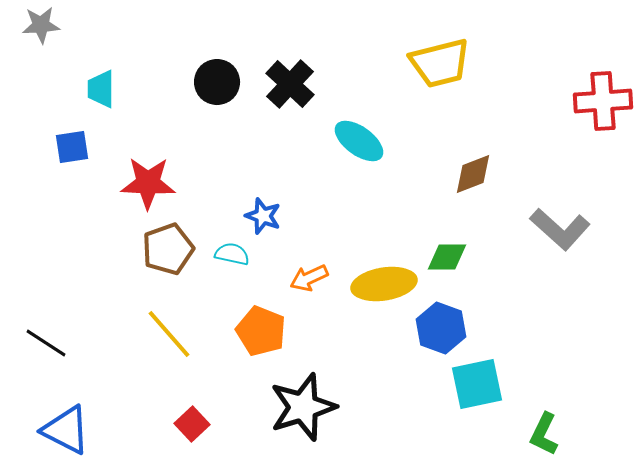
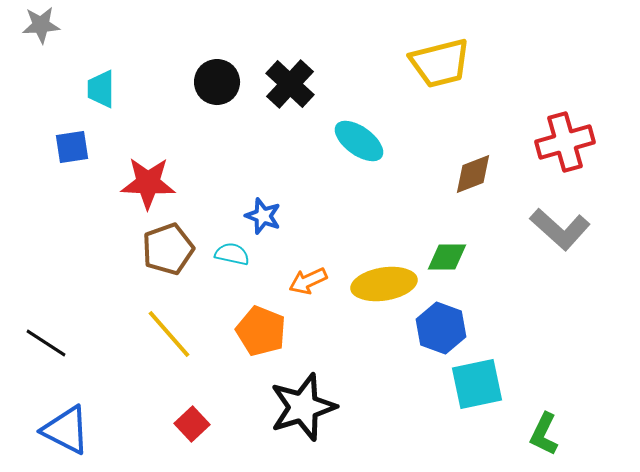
red cross: moved 38 px left, 41 px down; rotated 12 degrees counterclockwise
orange arrow: moved 1 px left, 3 px down
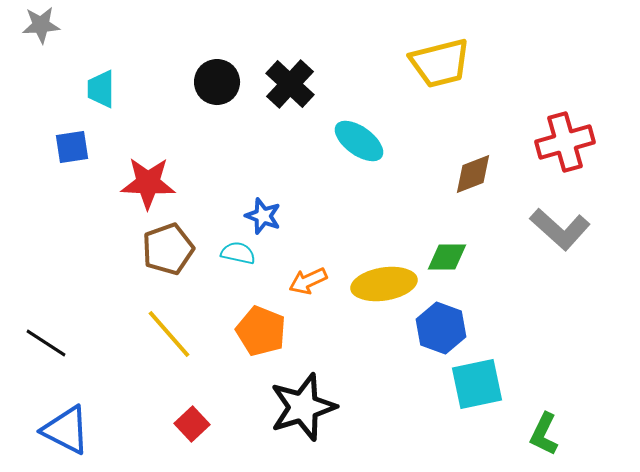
cyan semicircle: moved 6 px right, 1 px up
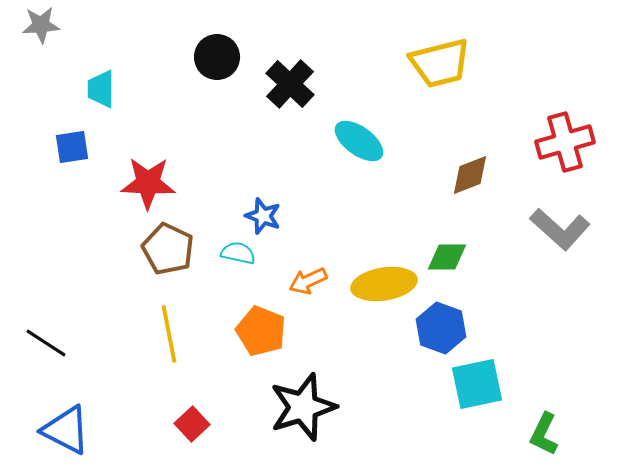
black circle: moved 25 px up
brown diamond: moved 3 px left, 1 px down
brown pentagon: rotated 27 degrees counterclockwise
yellow line: rotated 30 degrees clockwise
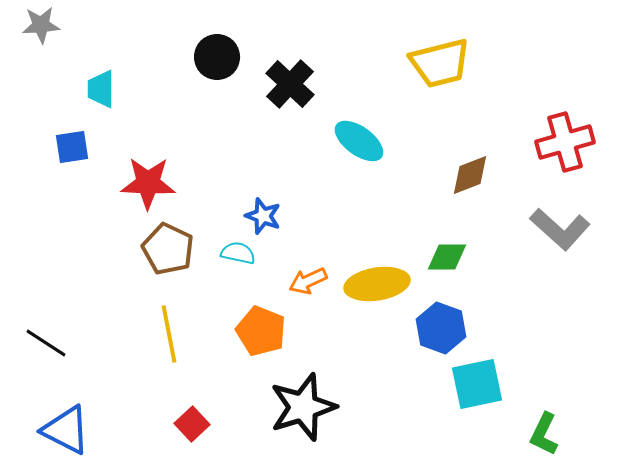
yellow ellipse: moved 7 px left
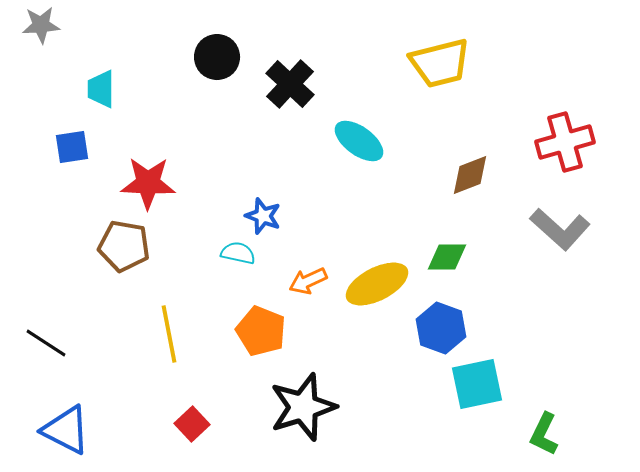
brown pentagon: moved 44 px left, 3 px up; rotated 15 degrees counterclockwise
yellow ellipse: rotated 18 degrees counterclockwise
